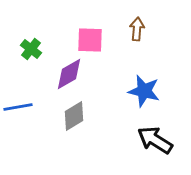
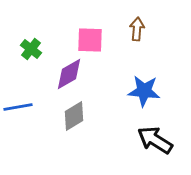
blue star: rotated 8 degrees counterclockwise
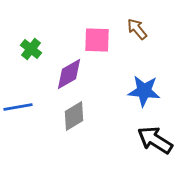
brown arrow: rotated 45 degrees counterclockwise
pink square: moved 7 px right
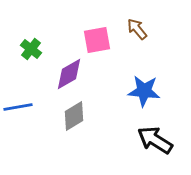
pink square: rotated 12 degrees counterclockwise
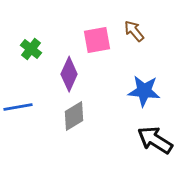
brown arrow: moved 3 px left, 2 px down
purple diamond: rotated 36 degrees counterclockwise
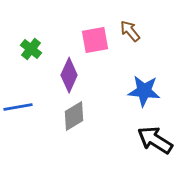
brown arrow: moved 4 px left
pink square: moved 2 px left
purple diamond: moved 1 px down
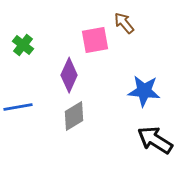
brown arrow: moved 6 px left, 8 px up
green cross: moved 8 px left, 4 px up
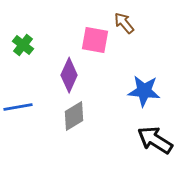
pink square: rotated 20 degrees clockwise
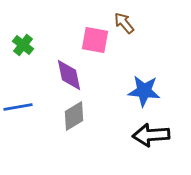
purple diamond: rotated 36 degrees counterclockwise
black arrow: moved 4 px left, 5 px up; rotated 36 degrees counterclockwise
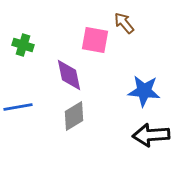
green cross: rotated 20 degrees counterclockwise
